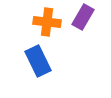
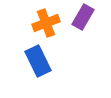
orange cross: moved 1 px left, 1 px down; rotated 28 degrees counterclockwise
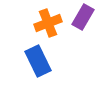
orange cross: moved 2 px right
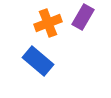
blue rectangle: rotated 24 degrees counterclockwise
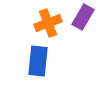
blue rectangle: rotated 56 degrees clockwise
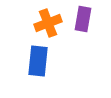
purple rectangle: moved 2 px down; rotated 20 degrees counterclockwise
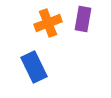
blue rectangle: moved 4 px left, 6 px down; rotated 32 degrees counterclockwise
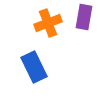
purple rectangle: moved 1 px right, 2 px up
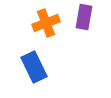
orange cross: moved 2 px left
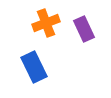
purple rectangle: moved 12 px down; rotated 35 degrees counterclockwise
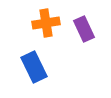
orange cross: rotated 12 degrees clockwise
